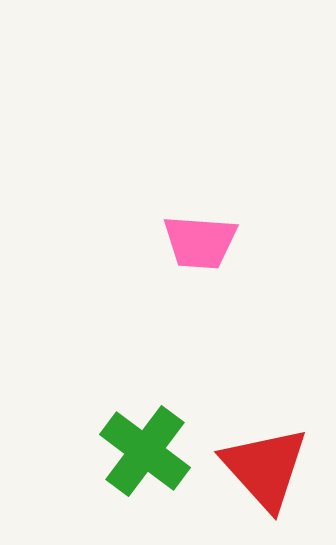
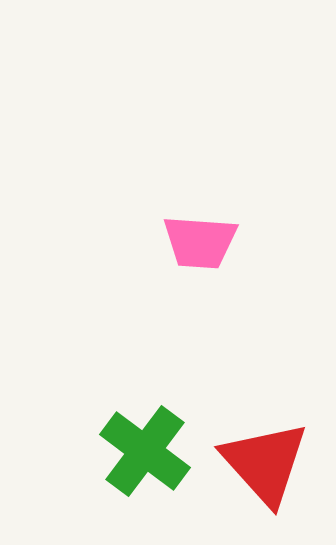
red triangle: moved 5 px up
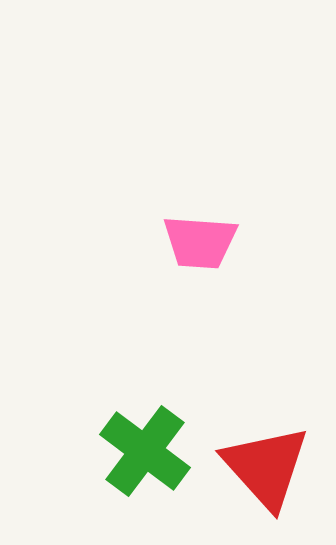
red triangle: moved 1 px right, 4 px down
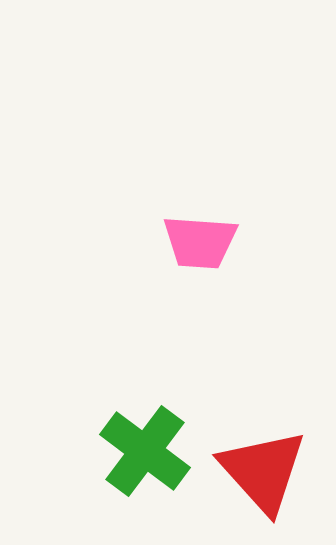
red triangle: moved 3 px left, 4 px down
